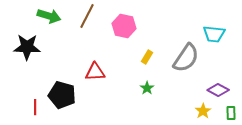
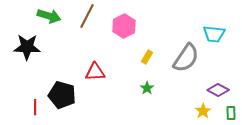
pink hexagon: rotated 20 degrees clockwise
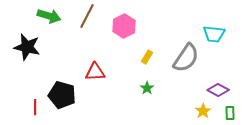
black star: rotated 12 degrees clockwise
green rectangle: moved 1 px left
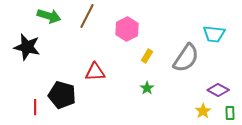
pink hexagon: moved 3 px right, 3 px down
yellow rectangle: moved 1 px up
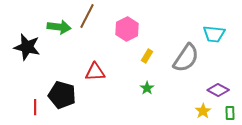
green arrow: moved 10 px right, 11 px down; rotated 10 degrees counterclockwise
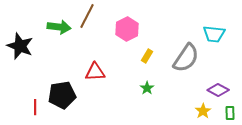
black star: moved 7 px left, 1 px up; rotated 8 degrees clockwise
black pentagon: rotated 24 degrees counterclockwise
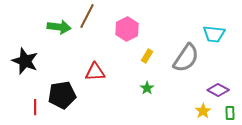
black star: moved 5 px right, 15 px down
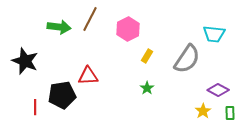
brown line: moved 3 px right, 3 px down
pink hexagon: moved 1 px right
gray semicircle: moved 1 px right, 1 px down
red triangle: moved 7 px left, 4 px down
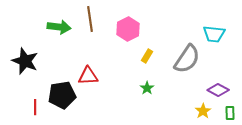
brown line: rotated 35 degrees counterclockwise
